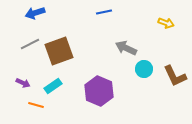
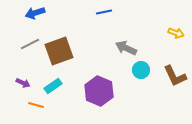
yellow arrow: moved 10 px right, 10 px down
cyan circle: moved 3 px left, 1 px down
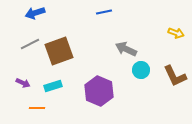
gray arrow: moved 1 px down
cyan rectangle: rotated 18 degrees clockwise
orange line: moved 1 px right, 3 px down; rotated 14 degrees counterclockwise
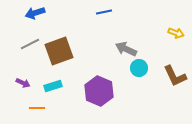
cyan circle: moved 2 px left, 2 px up
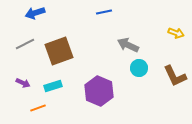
gray line: moved 5 px left
gray arrow: moved 2 px right, 4 px up
orange line: moved 1 px right; rotated 21 degrees counterclockwise
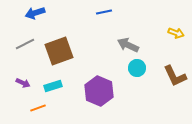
cyan circle: moved 2 px left
